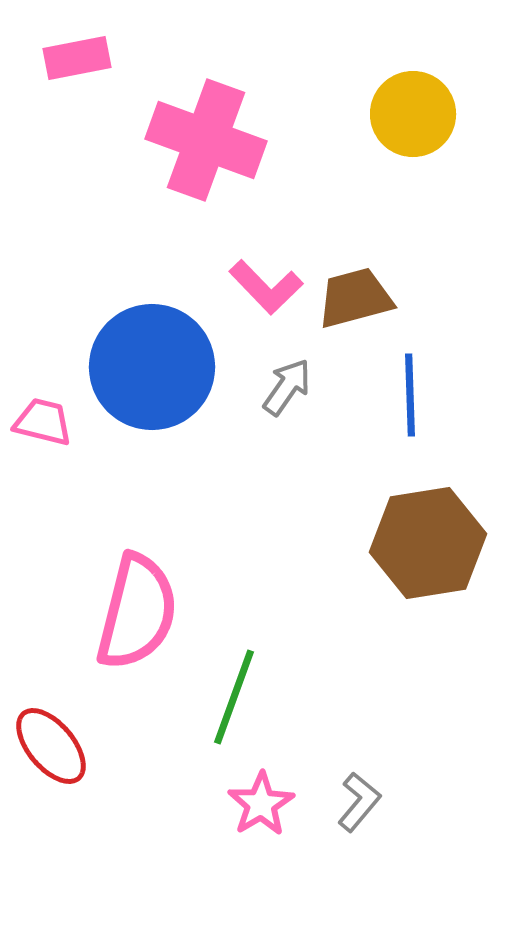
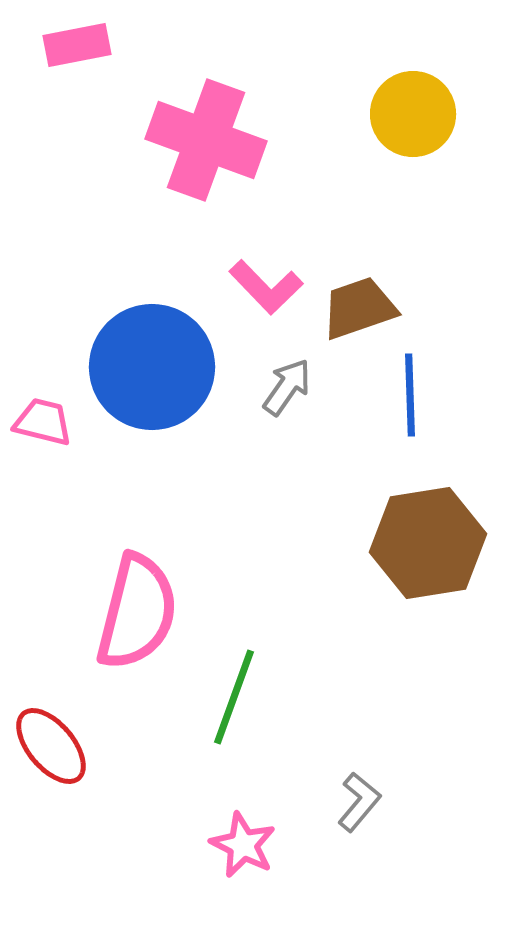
pink rectangle: moved 13 px up
brown trapezoid: moved 4 px right, 10 px down; rotated 4 degrees counterclockwise
pink star: moved 18 px left, 41 px down; rotated 14 degrees counterclockwise
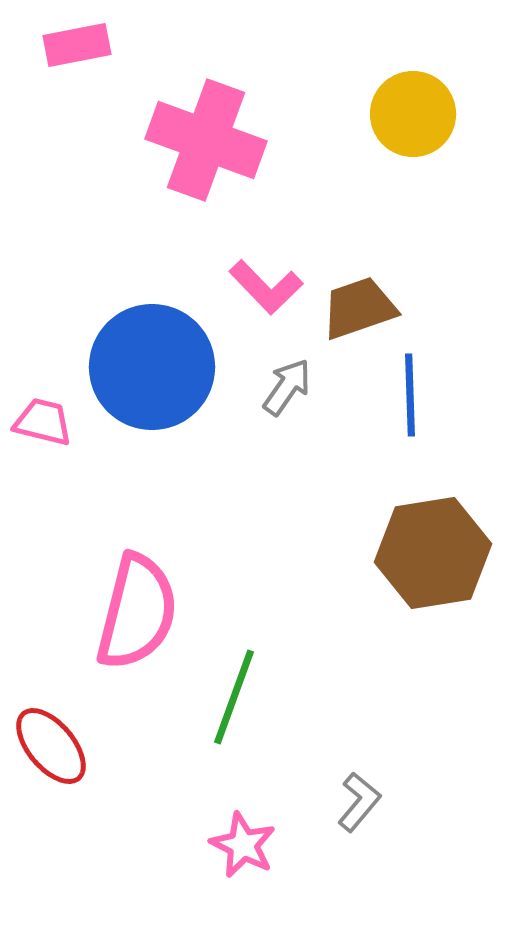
brown hexagon: moved 5 px right, 10 px down
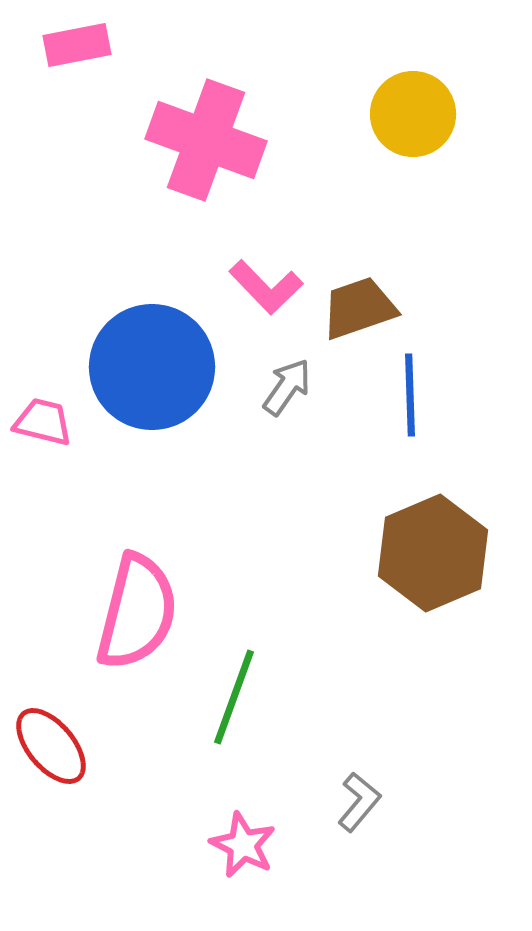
brown hexagon: rotated 14 degrees counterclockwise
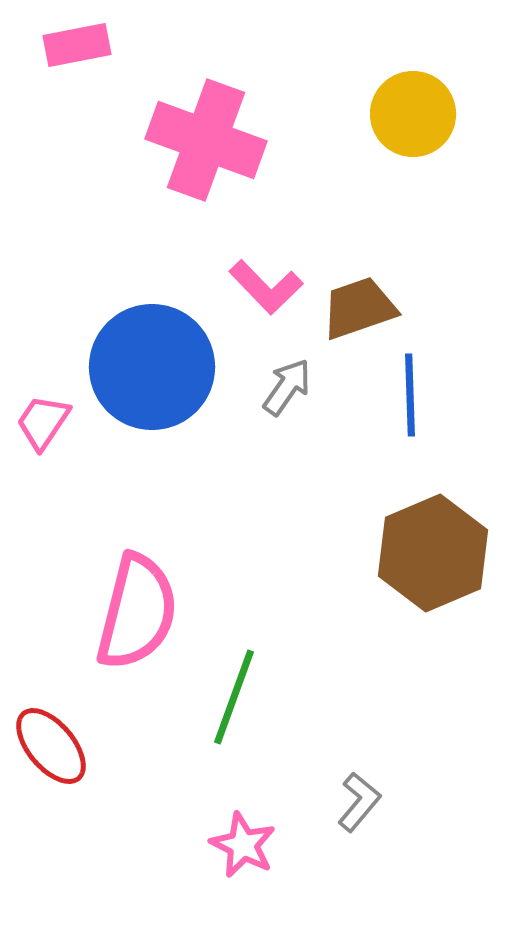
pink trapezoid: rotated 70 degrees counterclockwise
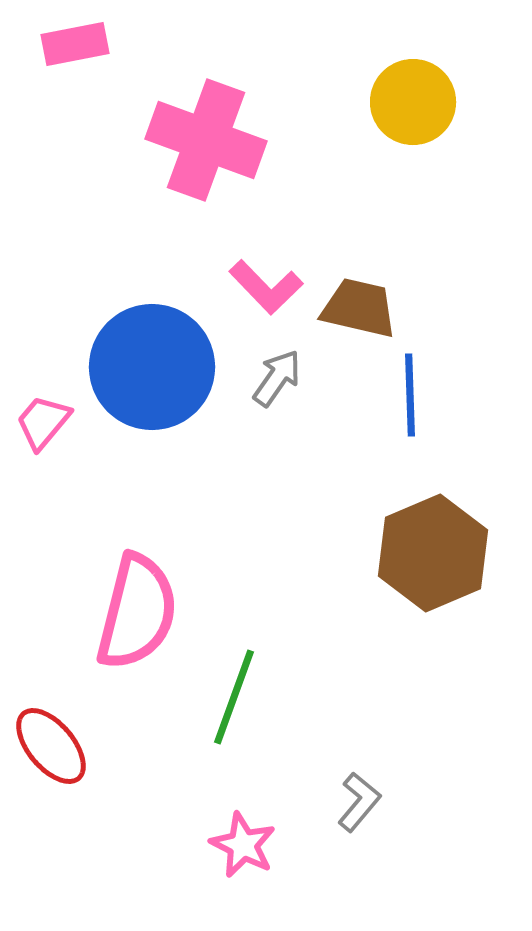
pink rectangle: moved 2 px left, 1 px up
yellow circle: moved 12 px up
brown trapezoid: rotated 32 degrees clockwise
gray arrow: moved 10 px left, 9 px up
pink trapezoid: rotated 6 degrees clockwise
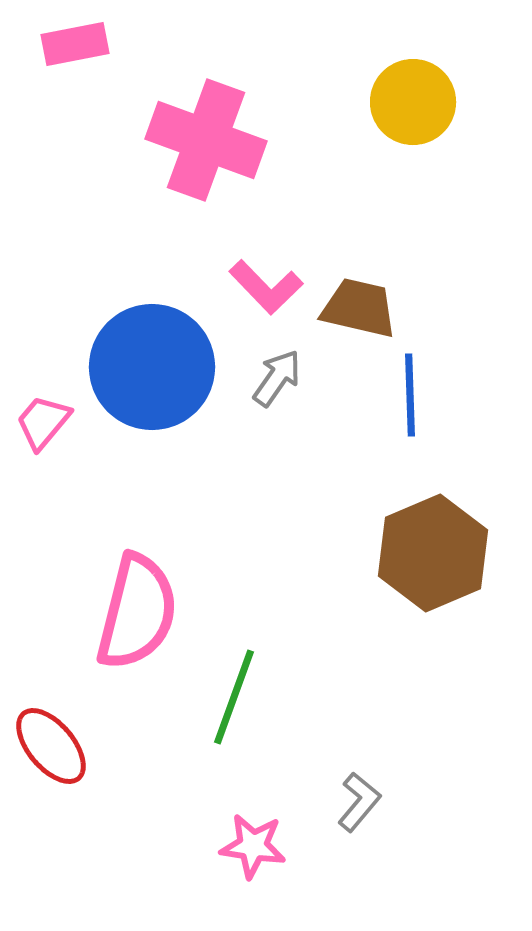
pink star: moved 10 px right, 1 px down; rotated 18 degrees counterclockwise
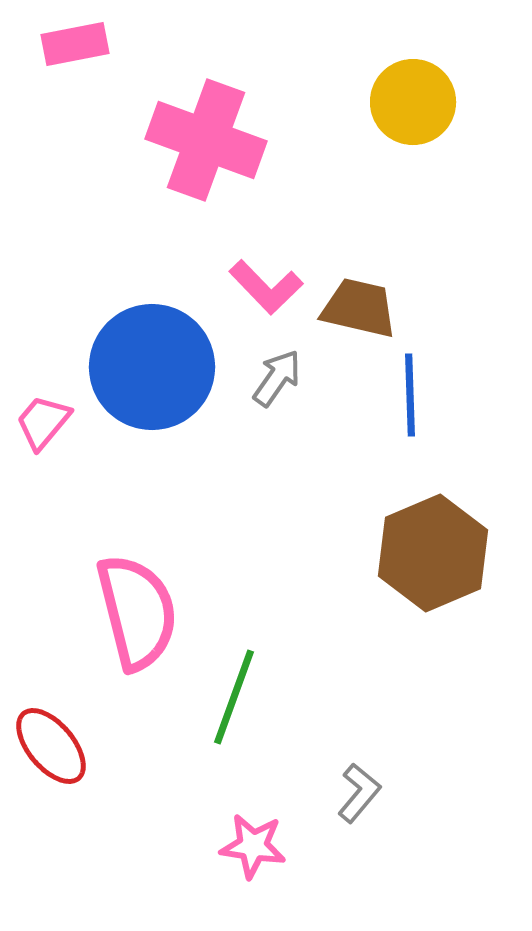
pink semicircle: rotated 28 degrees counterclockwise
gray L-shape: moved 9 px up
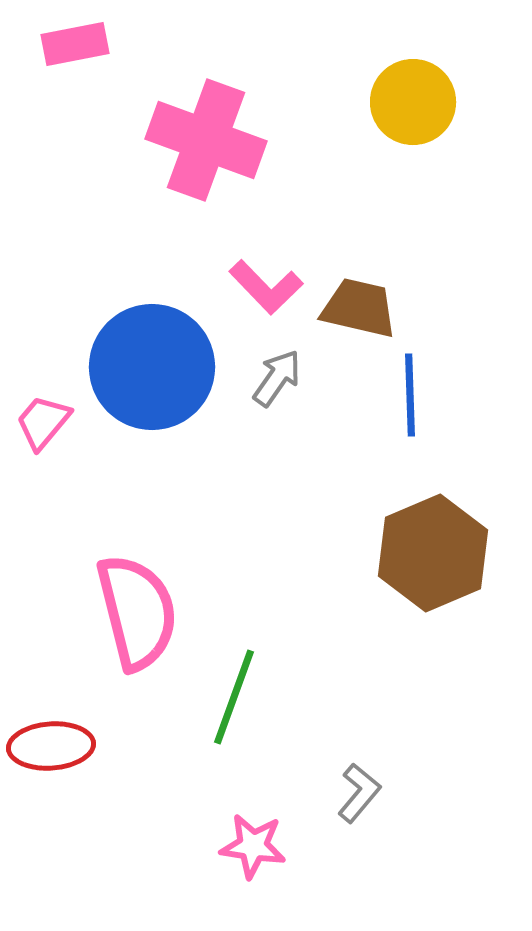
red ellipse: rotated 54 degrees counterclockwise
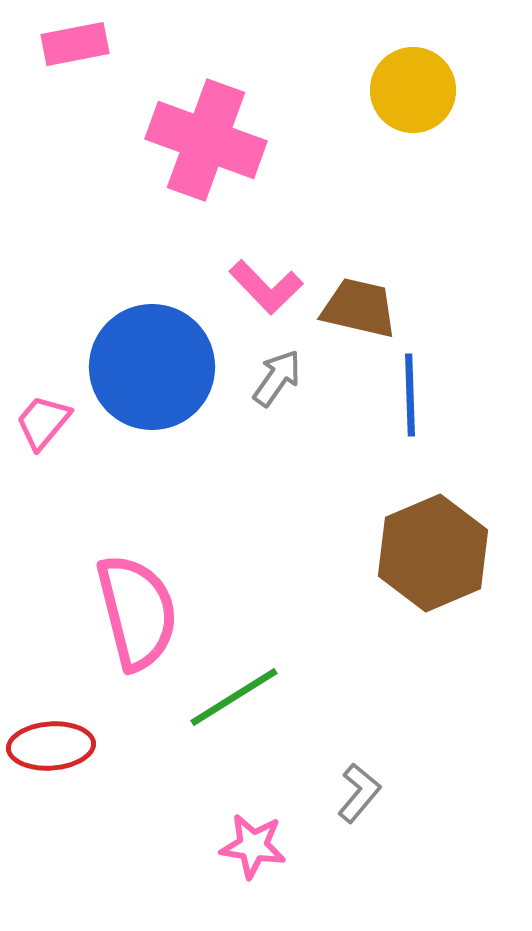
yellow circle: moved 12 px up
green line: rotated 38 degrees clockwise
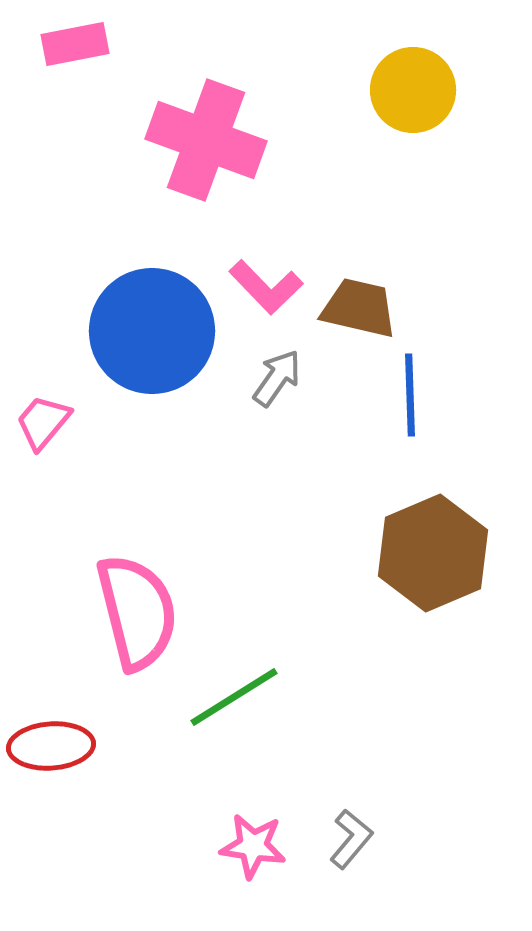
blue circle: moved 36 px up
gray L-shape: moved 8 px left, 46 px down
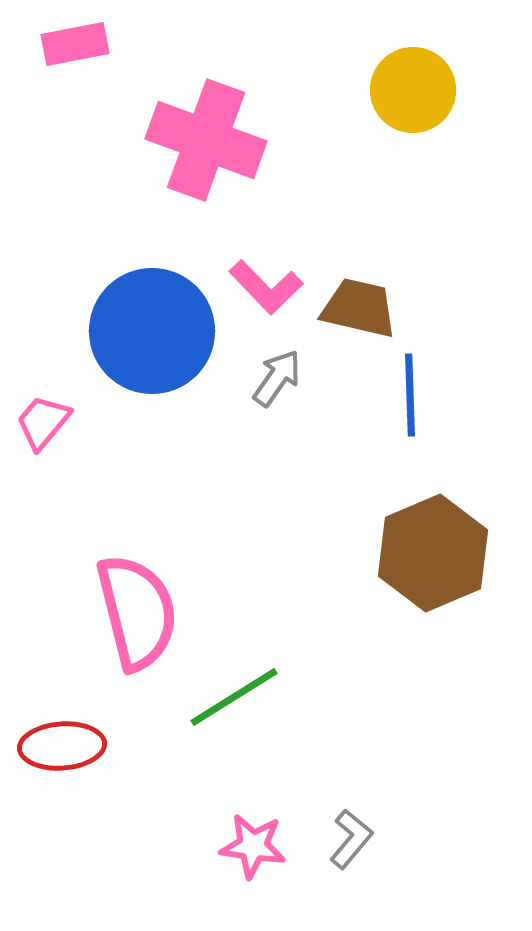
red ellipse: moved 11 px right
